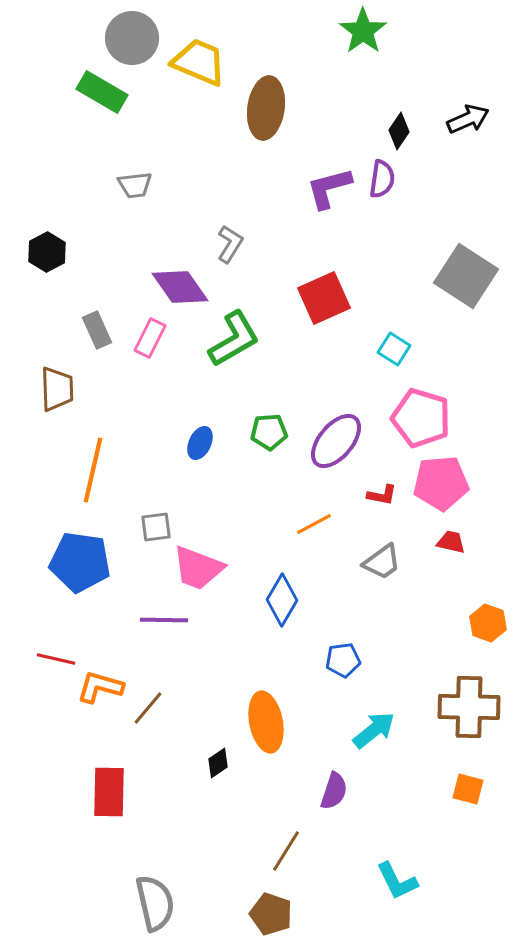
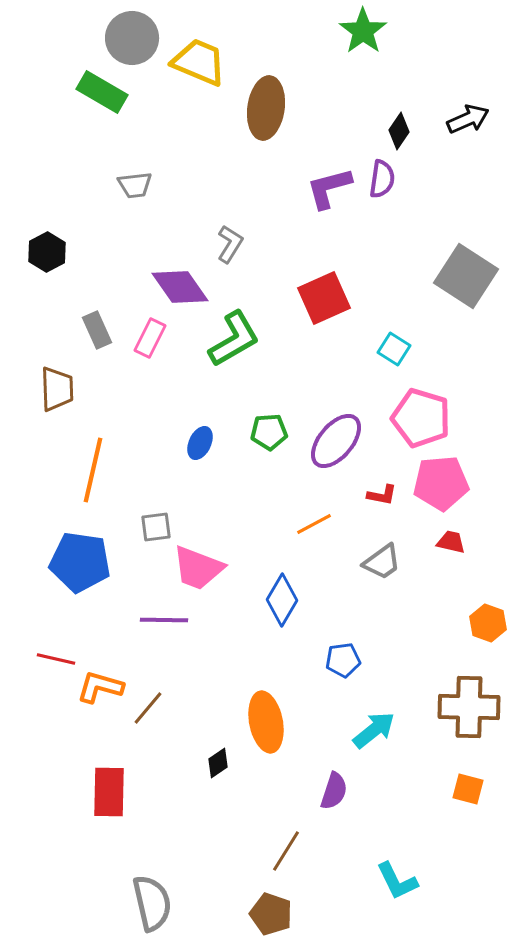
gray semicircle at (155, 903): moved 3 px left
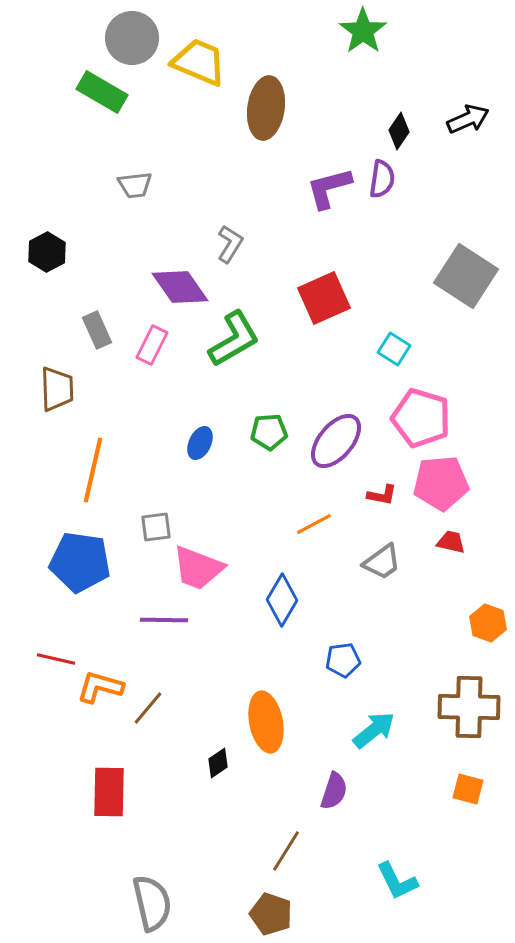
pink rectangle at (150, 338): moved 2 px right, 7 px down
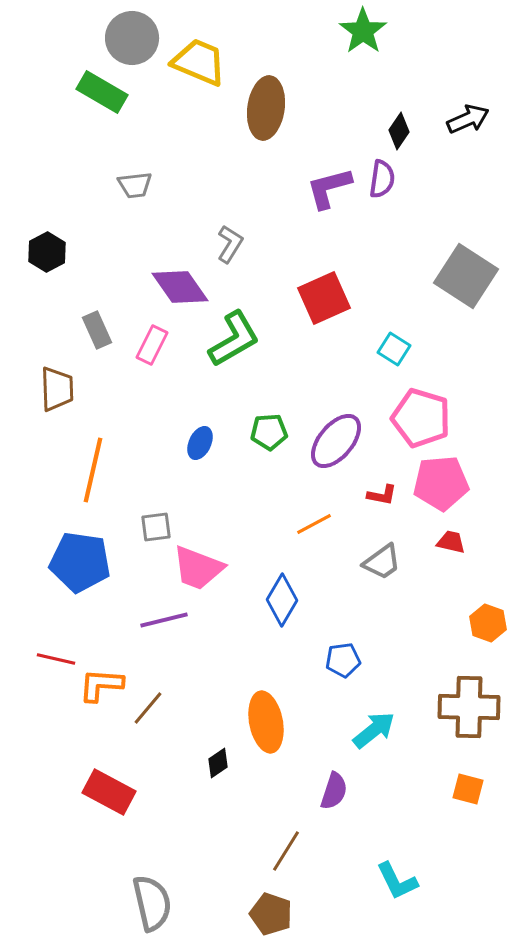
purple line at (164, 620): rotated 15 degrees counterclockwise
orange L-shape at (100, 687): moved 1 px right, 2 px up; rotated 12 degrees counterclockwise
red rectangle at (109, 792): rotated 63 degrees counterclockwise
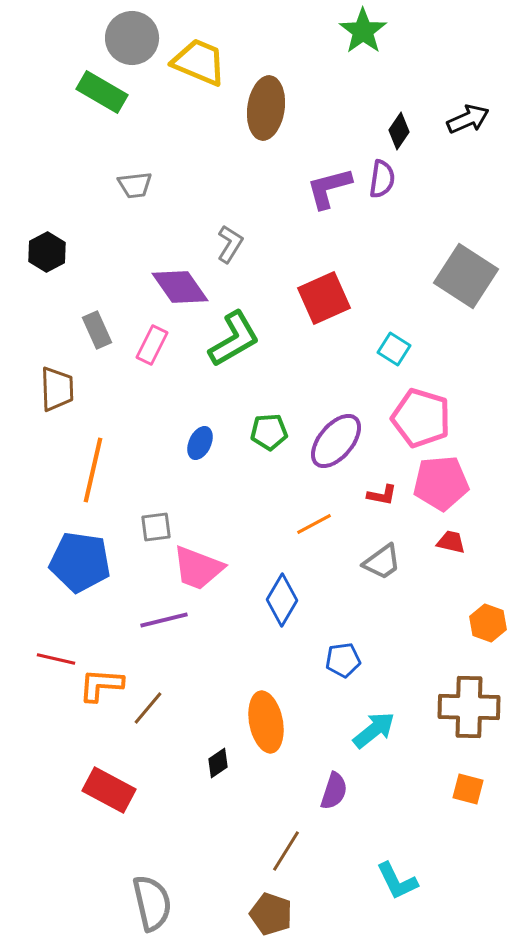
red rectangle at (109, 792): moved 2 px up
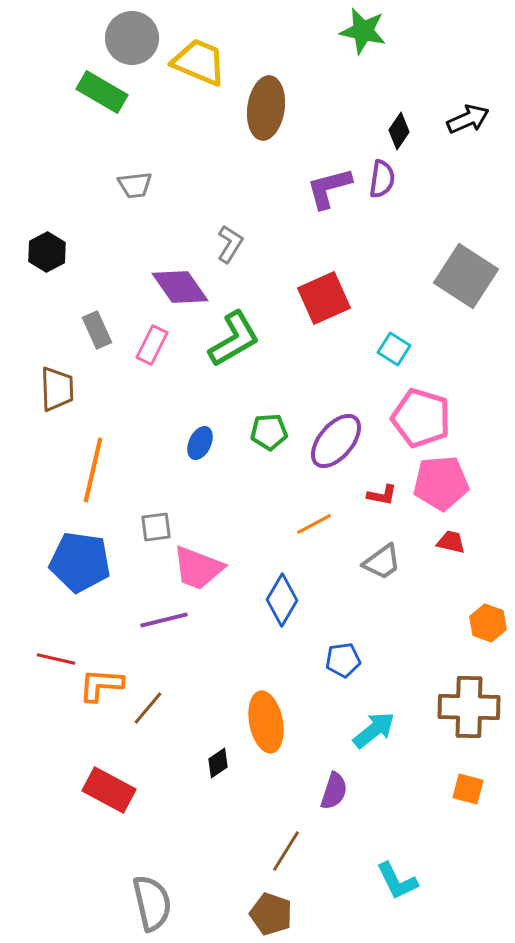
green star at (363, 31): rotated 24 degrees counterclockwise
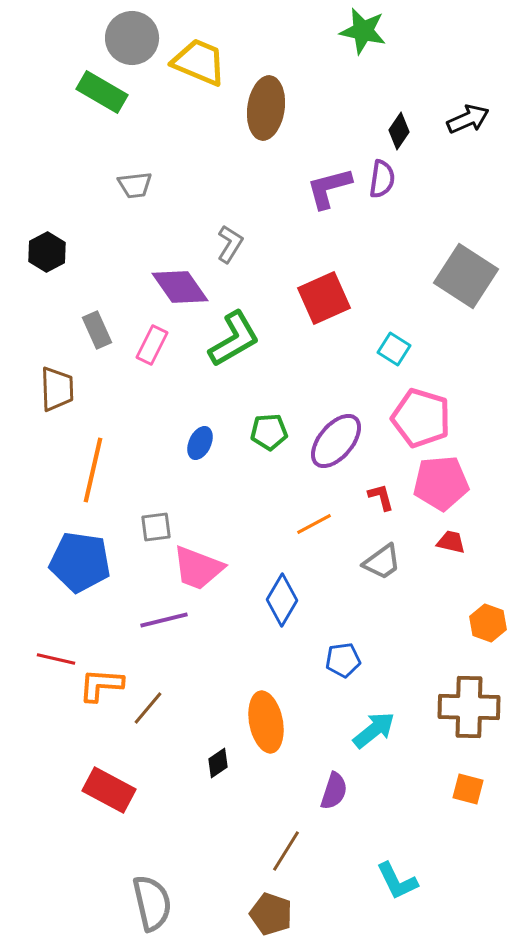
red L-shape at (382, 495): moved 1 px left, 2 px down; rotated 116 degrees counterclockwise
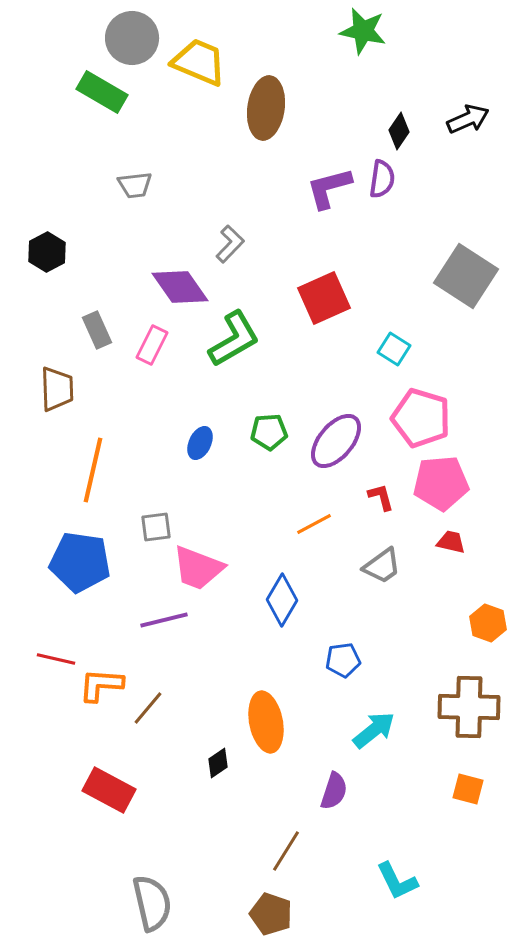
gray L-shape at (230, 244): rotated 12 degrees clockwise
gray trapezoid at (382, 562): moved 4 px down
